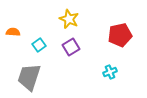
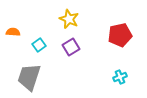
cyan cross: moved 10 px right, 5 px down
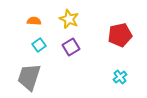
orange semicircle: moved 21 px right, 11 px up
cyan cross: rotated 16 degrees counterclockwise
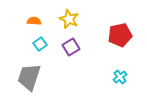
cyan square: moved 1 px right, 1 px up
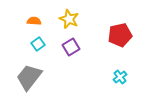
cyan square: moved 2 px left
gray trapezoid: rotated 20 degrees clockwise
